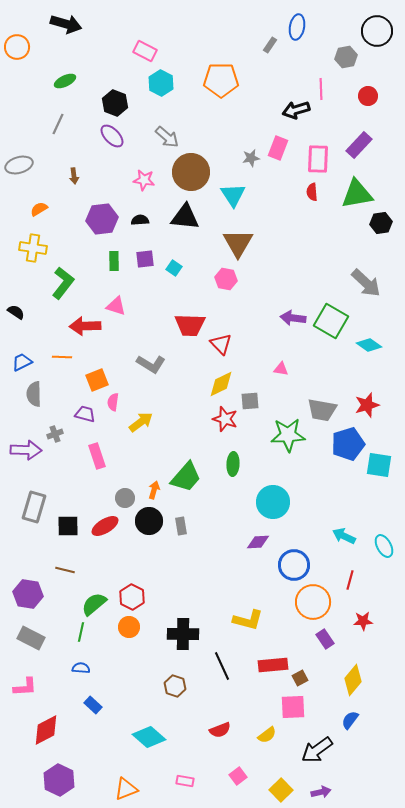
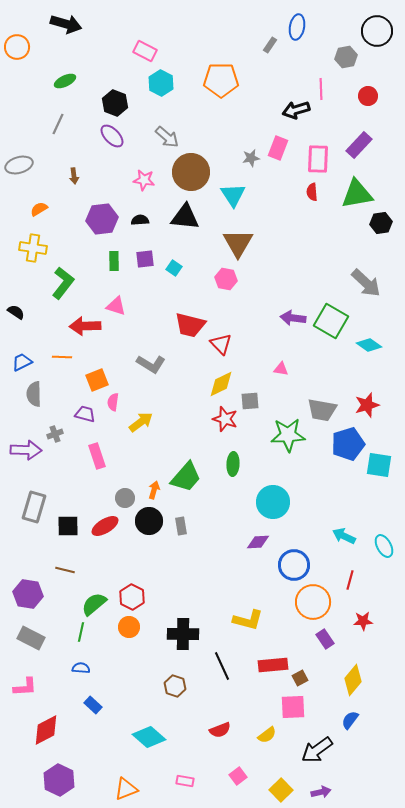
red trapezoid at (190, 325): rotated 12 degrees clockwise
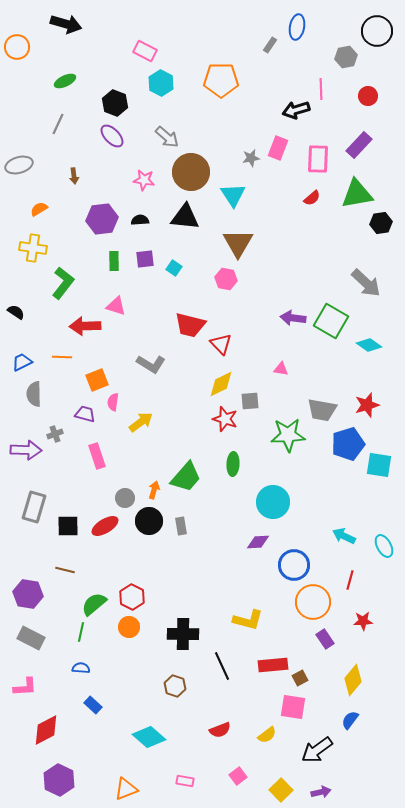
red semicircle at (312, 192): moved 6 px down; rotated 126 degrees counterclockwise
pink square at (293, 707): rotated 12 degrees clockwise
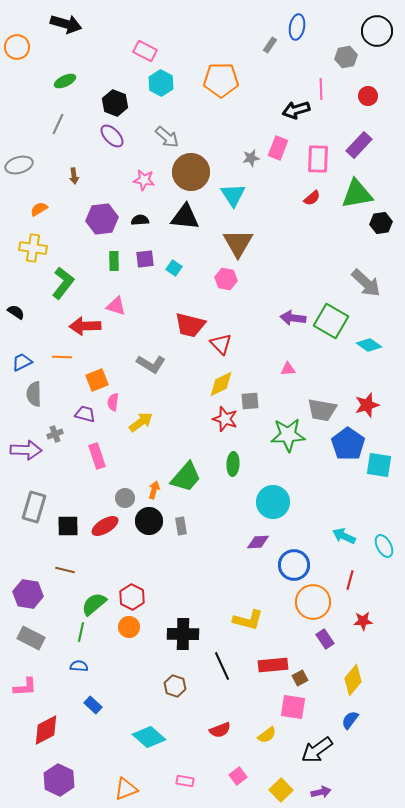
pink triangle at (281, 369): moved 7 px right; rotated 14 degrees counterclockwise
blue pentagon at (348, 444): rotated 20 degrees counterclockwise
blue semicircle at (81, 668): moved 2 px left, 2 px up
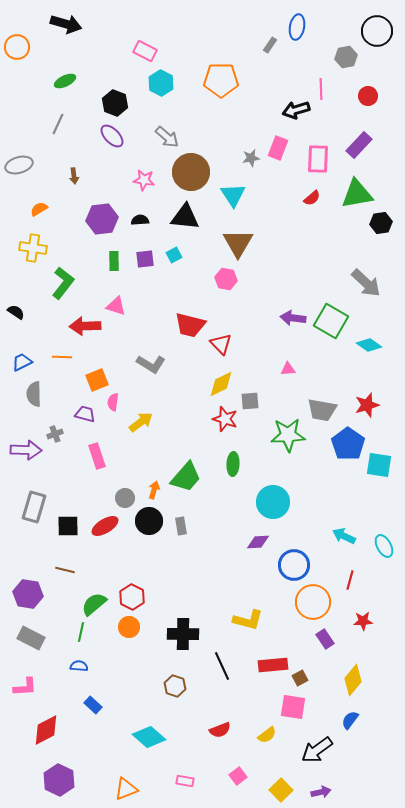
cyan square at (174, 268): moved 13 px up; rotated 28 degrees clockwise
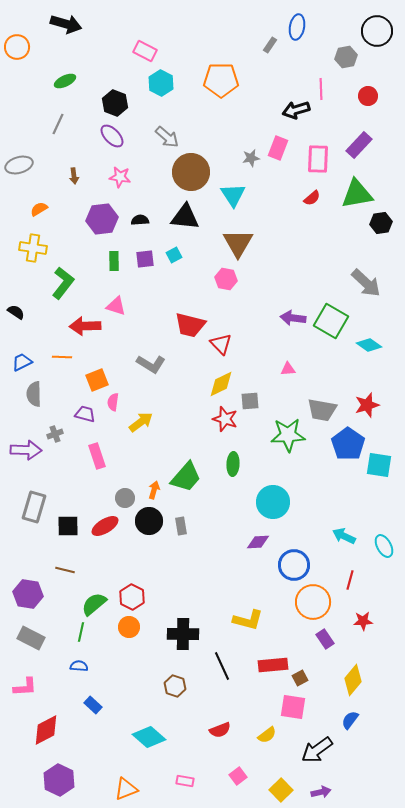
pink star at (144, 180): moved 24 px left, 3 px up
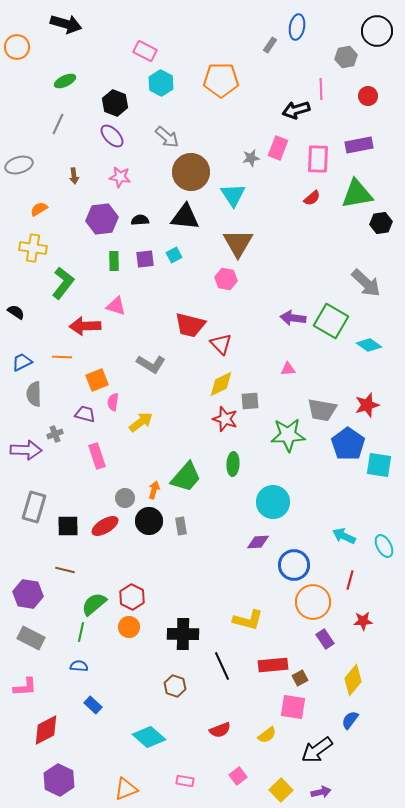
purple rectangle at (359, 145): rotated 36 degrees clockwise
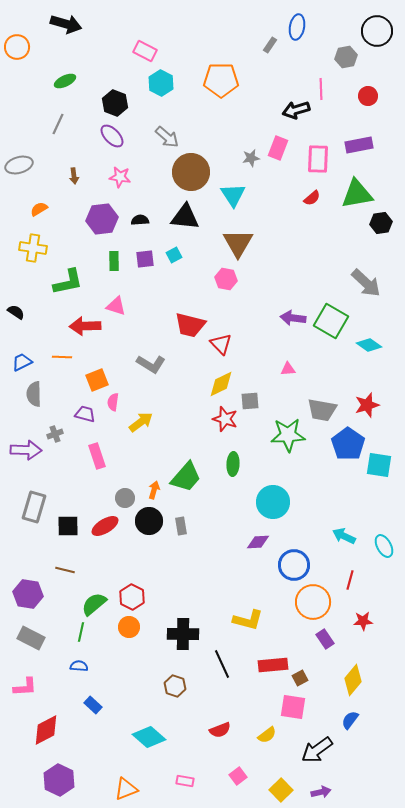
green L-shape at (63, 283): moved 5 px right, 1 px up; rotated 40 degrees clockwise
black line at (222, 666): moved 2 px up
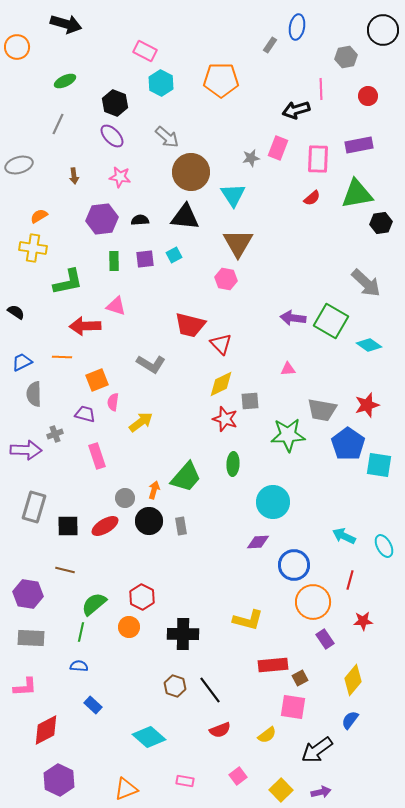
black circle at (377, 31): moved 6 px right, 1 px up
orange semicircle at (39, 209): moved 7 px down
red hexagon at (132, 597): moved 10 px right
gray rectangle at (31, 638): rotated 24 degrees counterclockwise
black line at (222, 664): moved 12 px left, 26 px down; rotated 12 degrees counterclockwise
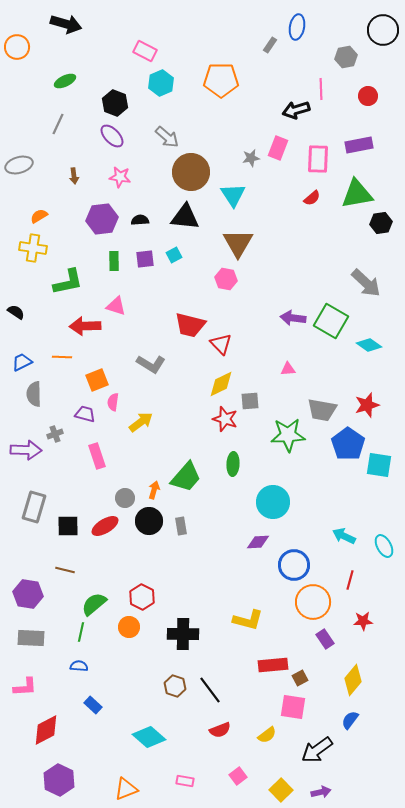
cyan hexagon at (161, 83): rotated 10 degrees clockwise
